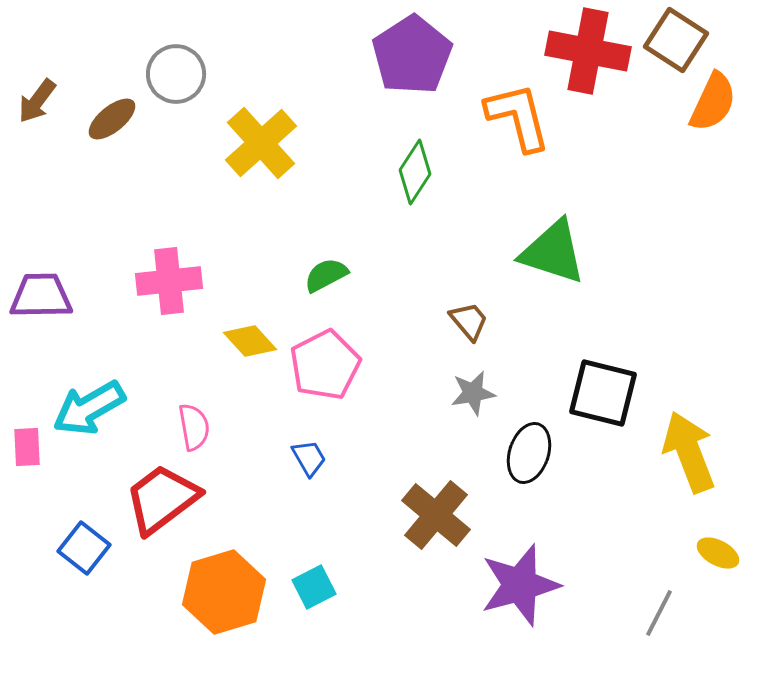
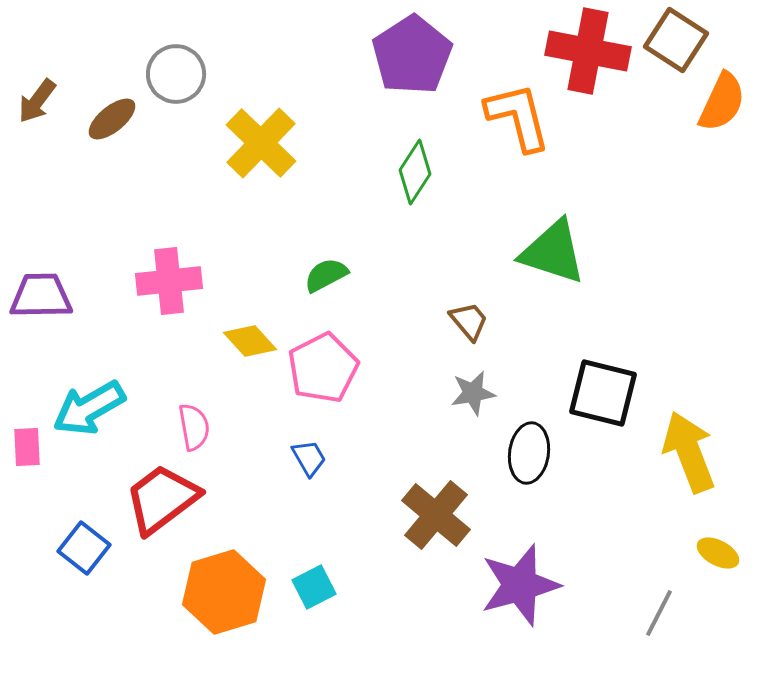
orange semicircle: moved 9 px right
yellow cross: rotated 4 degrees counterclockwise
pink pentagon: moved 2 px left, 3 px down
black ellipse: rotated 10 degrees counterclockwise
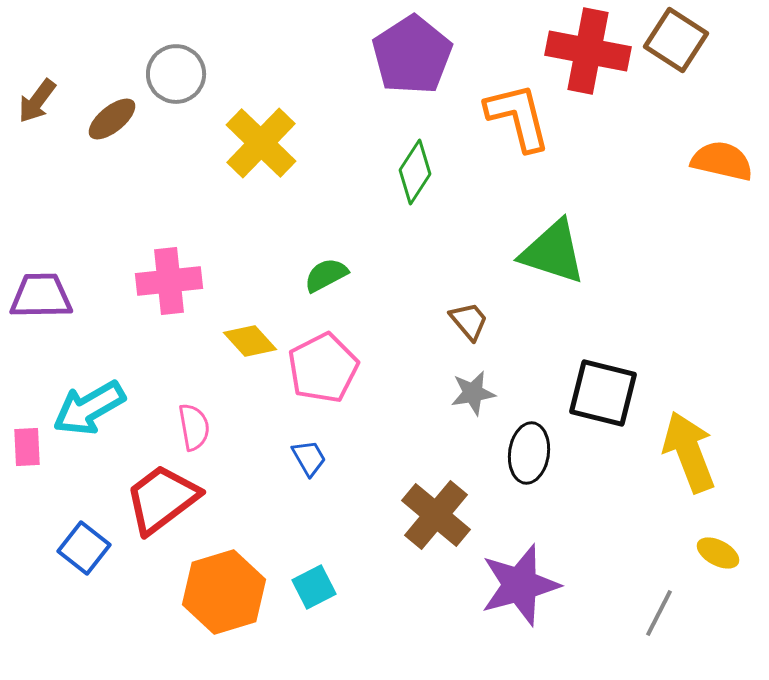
orange semicircle: moved 59 px down; rotated 102 degrees counterclockwise
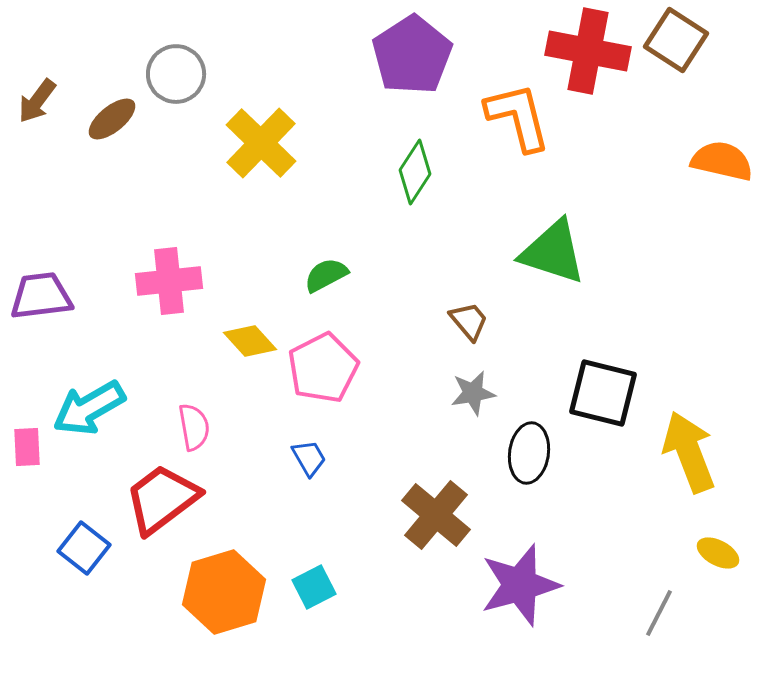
purple trapezoid: rotated 6 degrees counterclockwise
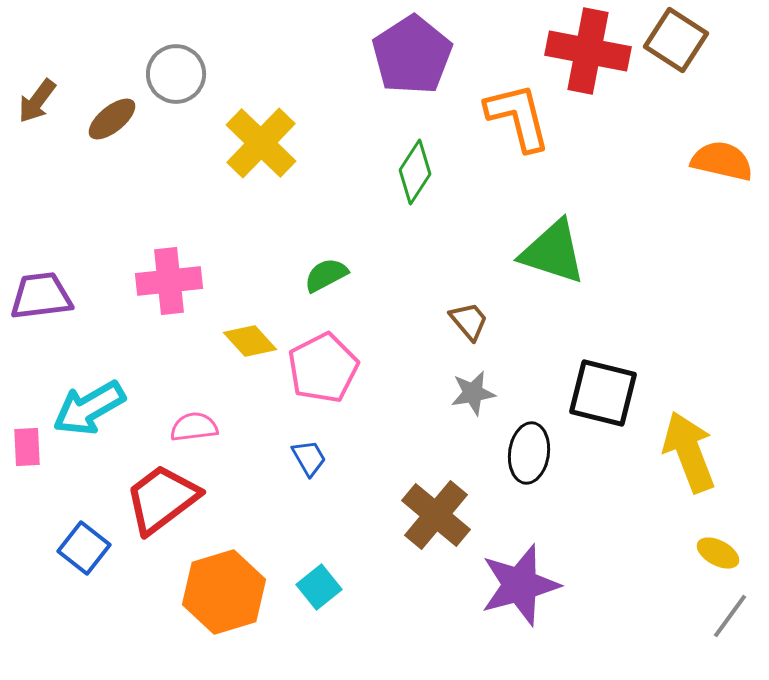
pink semicircle: rotated 87 degrees counterclockwise
cyan square: moved 5 px right; rotated 12 degrees counterclockwise
gray line: moved 71 px right, 3 px down; rotated 9 degrees clockwise
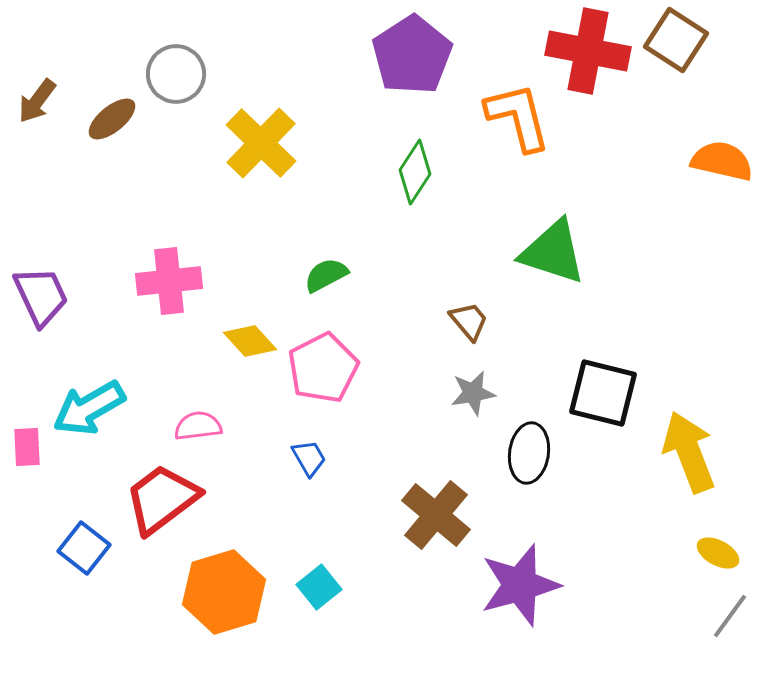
purple trapezoid: rotated 72 degrees clockwise
pink semicircle: moved 4 px right, 1 px up
